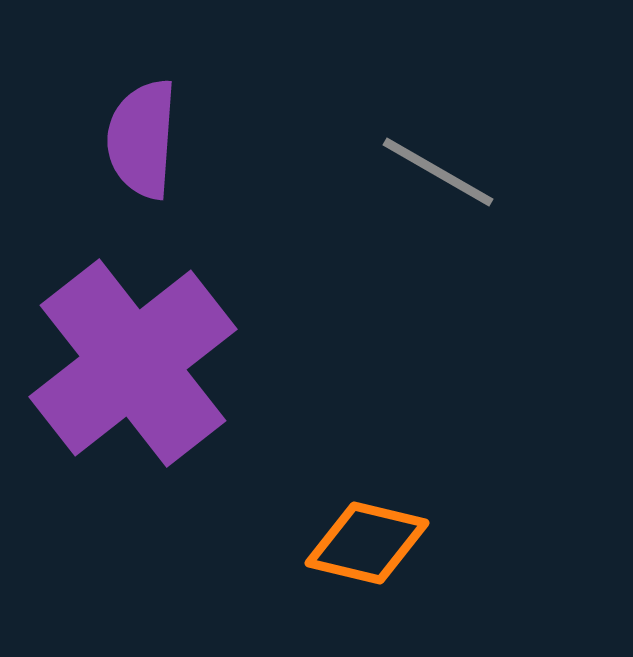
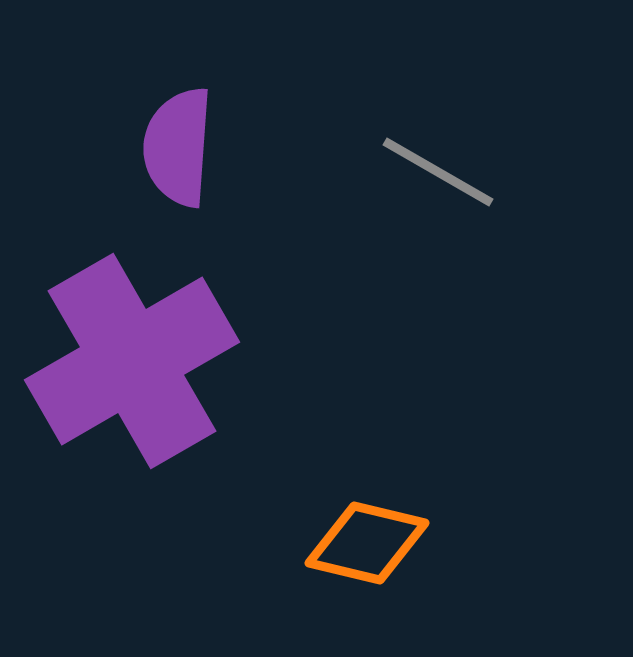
purple semicircle: moved 36 px right, 8 px down
purple cross: moved 1 px left, 2 px up; rotated 8 degrees clockwise
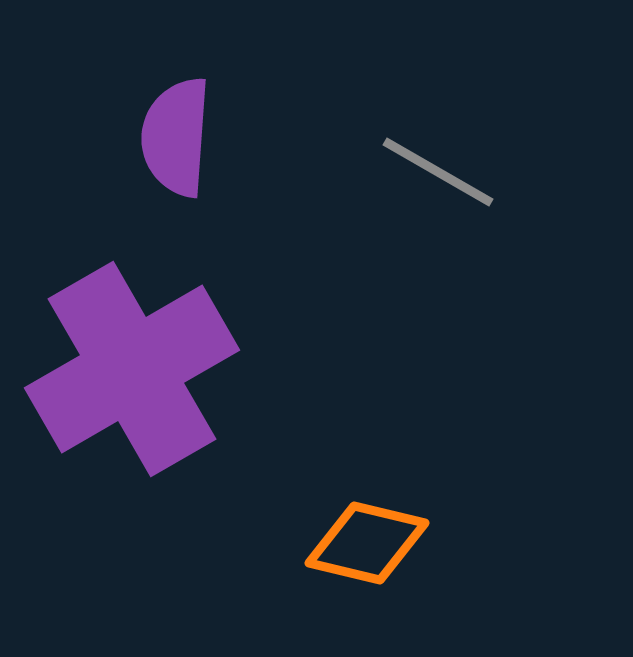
purple semicircle: moved 2 px left, 10 px up
purple cross: moved 8 px down
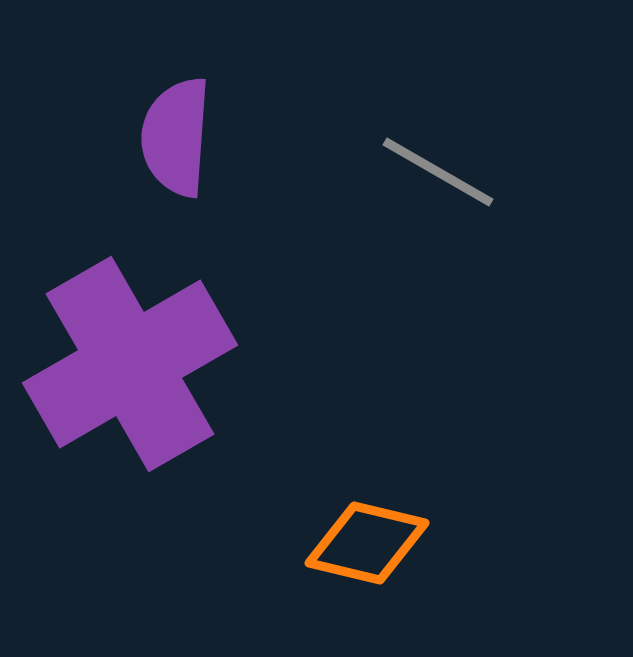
purple cross: moved 2 px left, 5 px up
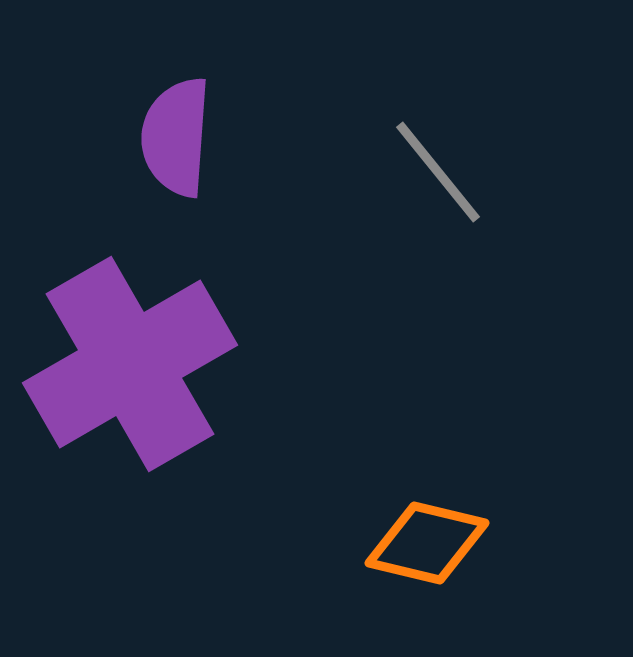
gray line: rotated 21 degrees clockwise
orange diamond: moved 60 px right
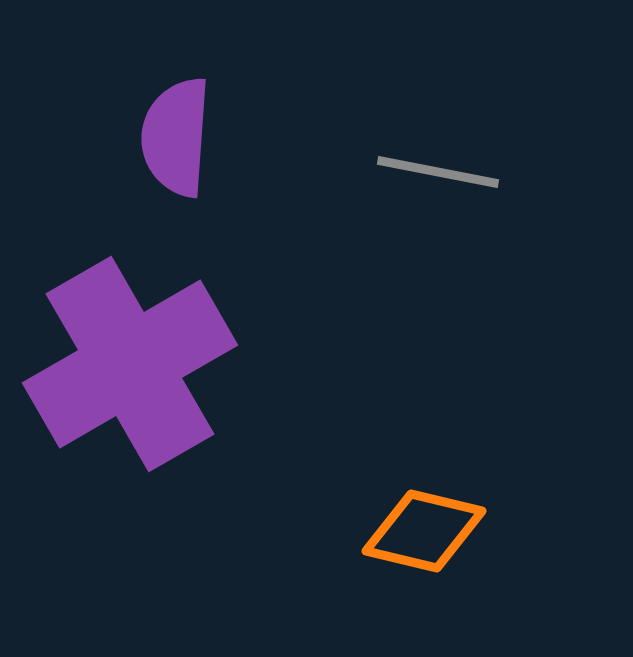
gray line: rotated 40 degrees counterclockwise
orange diamond: moved 3 px left, 12 px up
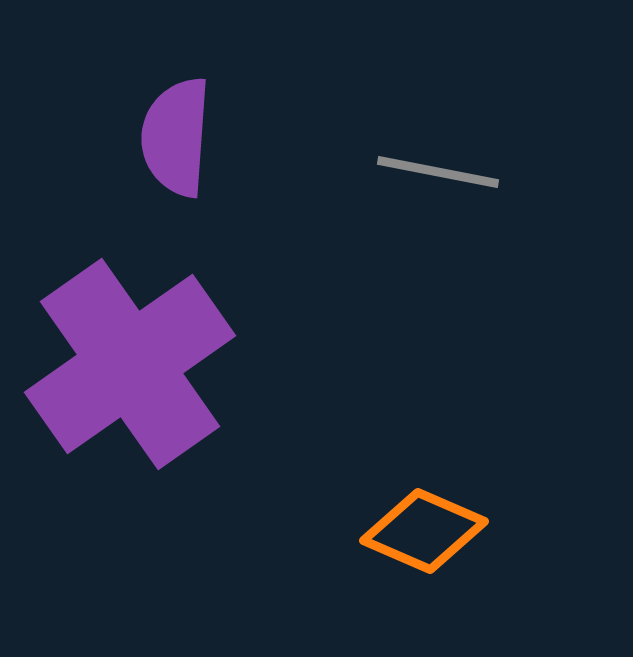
purple cross: rotated 5 degrees counterclockwise
orange diamond: rotated 10 degrees clockwise
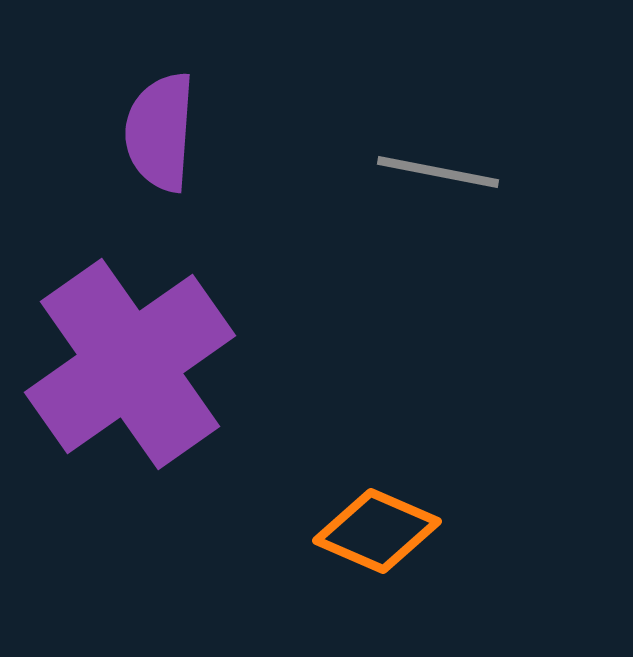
purple semicircle: moved 16 px left, 5 px up
orange diamond: moved 47 px left
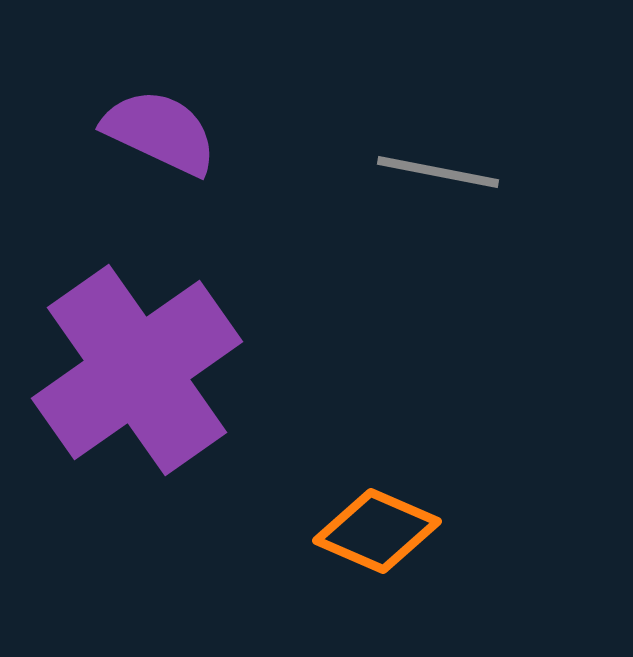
purple semicircle: rotated 111 degrees clockwise
purple cross: moved 7 px right, 6 px down
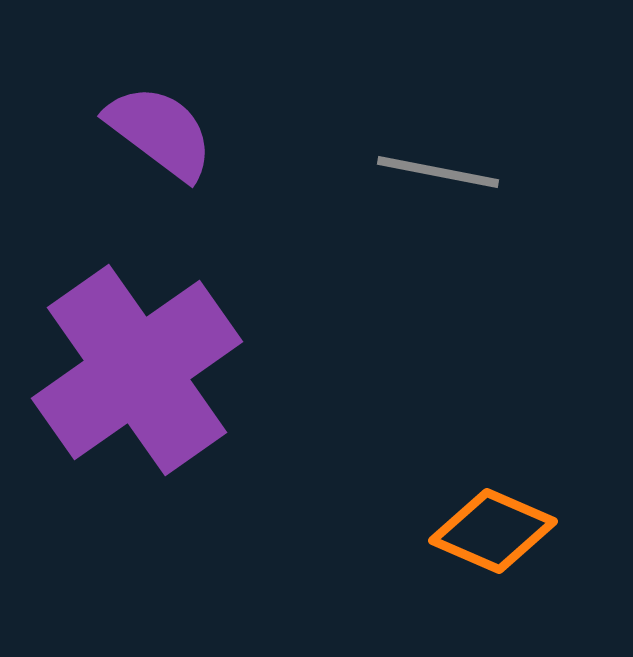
purple semicircle: rotated 12 degrees clockwise
orange diamond: moved 116 px right
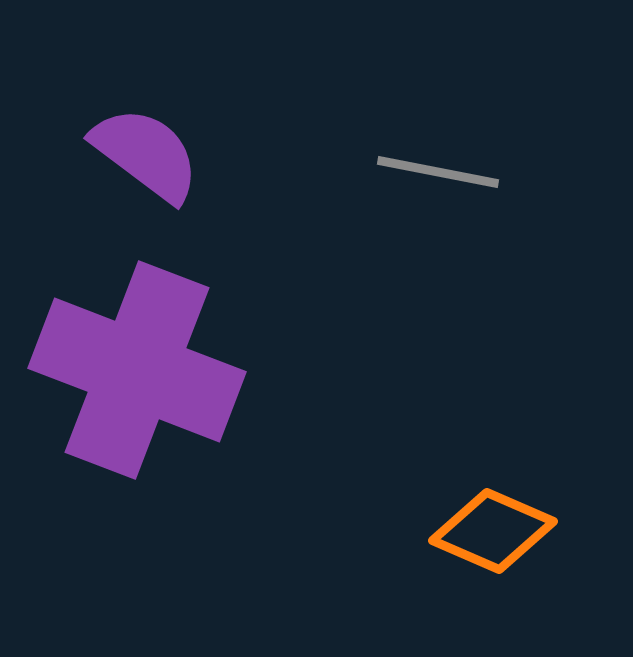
purple semicircle: moved 14 px left, 22 px down
purple cross: rotated 34 degrees counterclockwise
